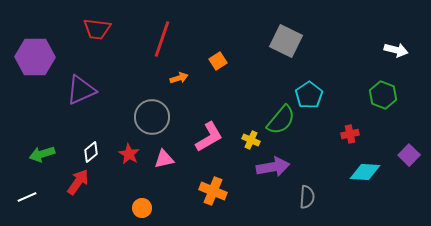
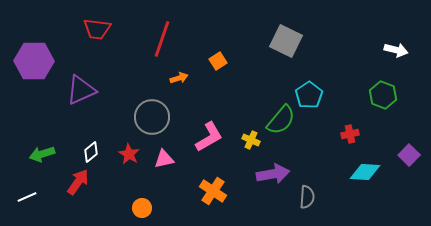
purple hexagon: moved 1 px left, 4 px down
purple arrow: moved 7 px down
orange cross: rotated 12 degrees clockwise
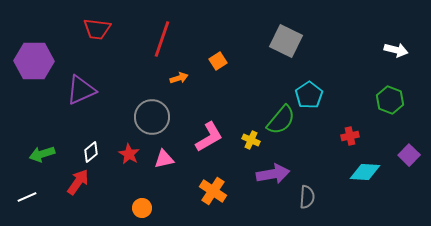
green hexagon: moved 7 px right, 5 px down
red cross: moved 2 px down
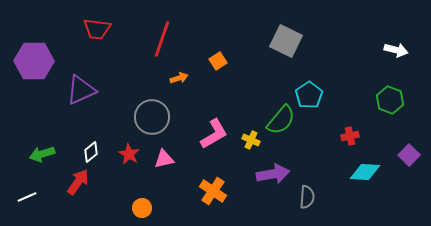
pink L-shape: moved 5 px right, 3 px up
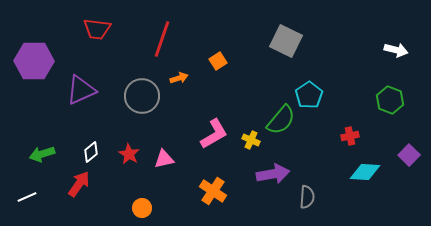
gray circle: moved 10 px left, 21 px up
red arrow: moved 1 px right, 2 px down
